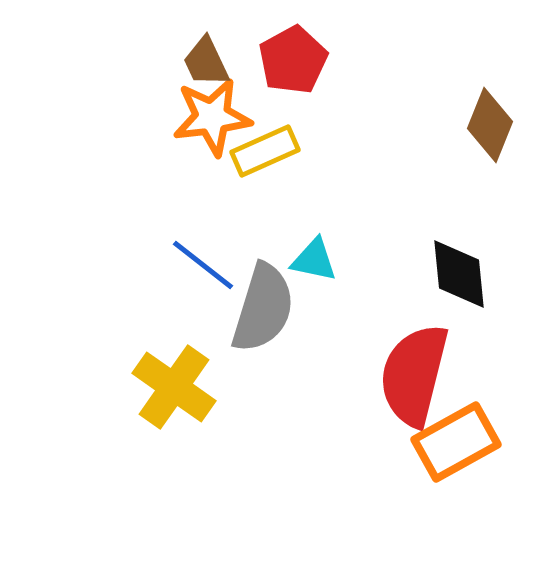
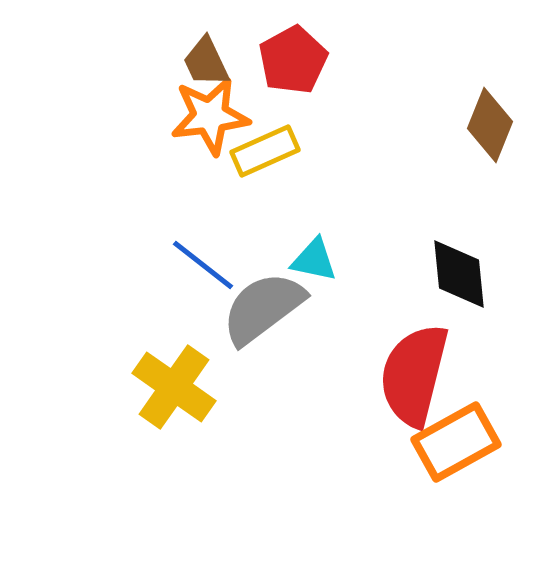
orange star: moved 2 px left, 1 px up
gray semicircle: rotated 144 degrees counterclockwise
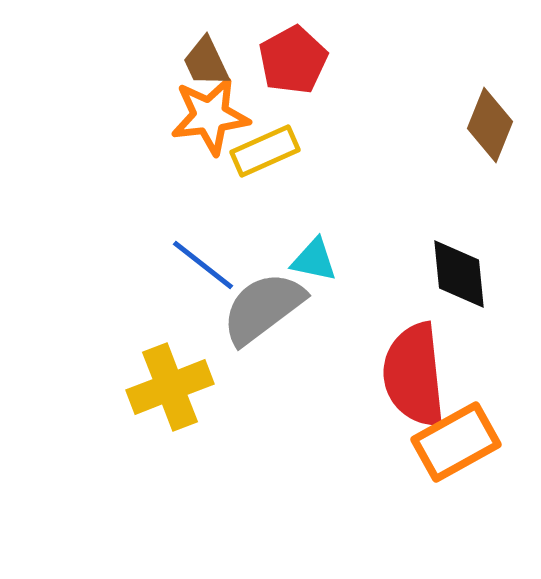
red semicircle: rotated 20 degrees counterclockwise
yellow cross: moved 4 px left; rotated 34 degrees clockwise
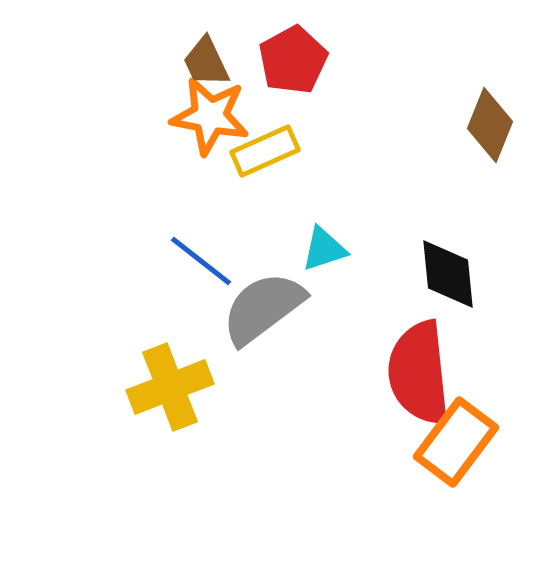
orange star: rotated 18 degrees clockwise
cyan triangle: moved 10 px right, 11 px up; rotated 30 degrees counterclockwise
blue line: moved 2 px left, 4 px up
black diamond: moved 11 px left
red semicircle: moved 5 px right, 2 px up
orange rectangle: rotated 24 degrees counterclockwise
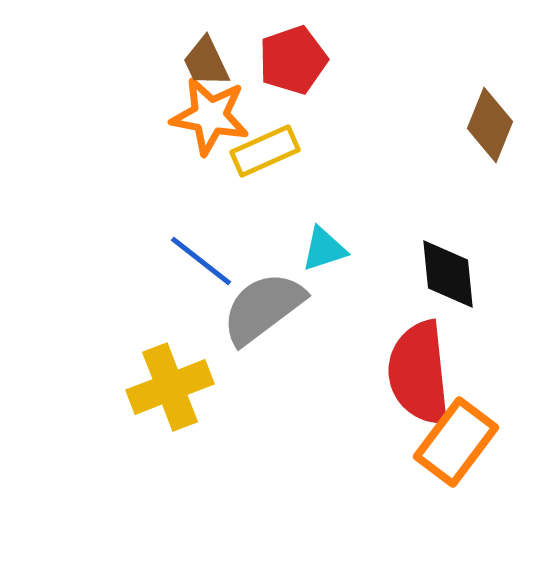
red pentagon: rotated 10 degrees clockwise
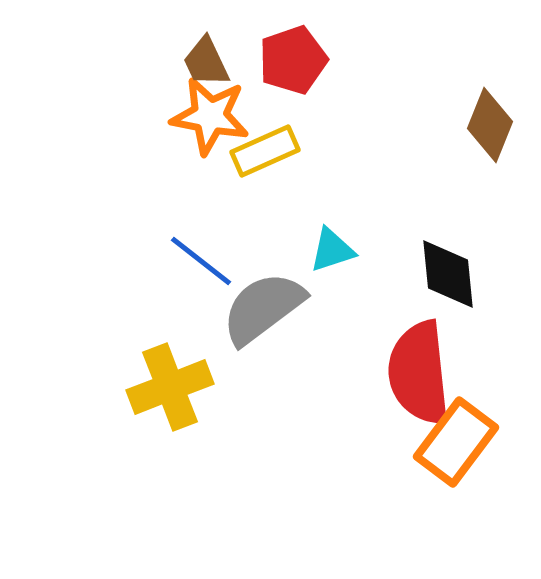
cyan triangle: moved 8 px right, 1 px down
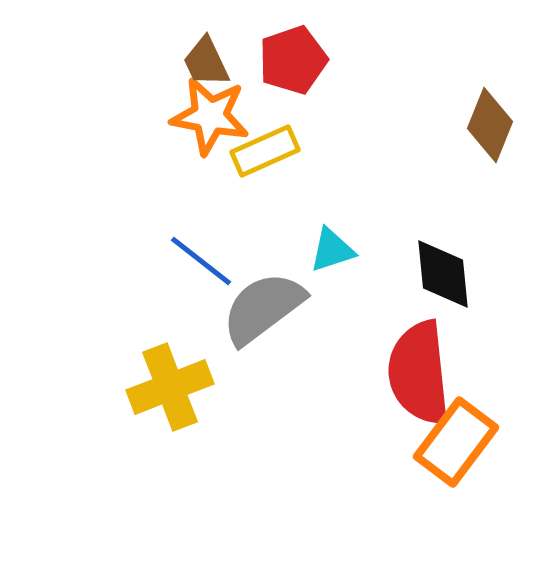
black diamond: moved 5 px left
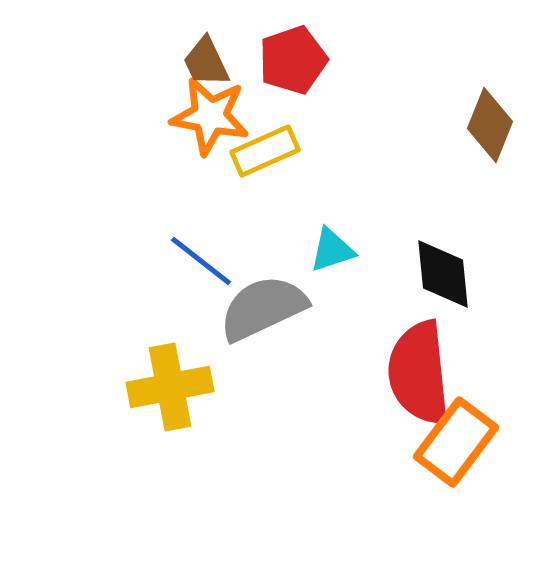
gray semicircle: rotated 12 degrees clockwise
yellow cross: rotated 10 degrees clockwise
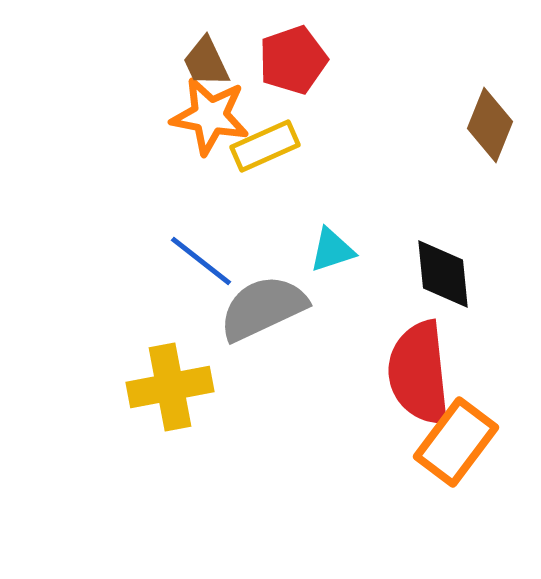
yellow rectangle: moved 5 px up
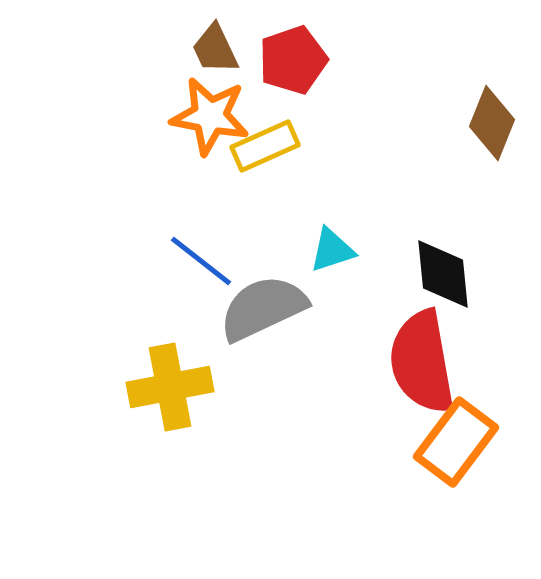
brown trapezoid: moved 9 px right, 13 px up
brown diamond: moved 2 px right, 2 px up
red semicircle: moved 3 px right, 11 px up; rotated 4 degrees counterclockwise
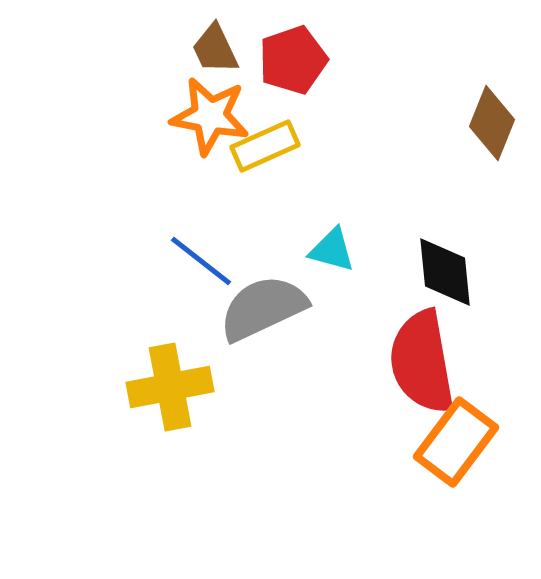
cyan triangle: rotated 33 degrees clockwise
black diamond: moved 2 px right, 2 px up
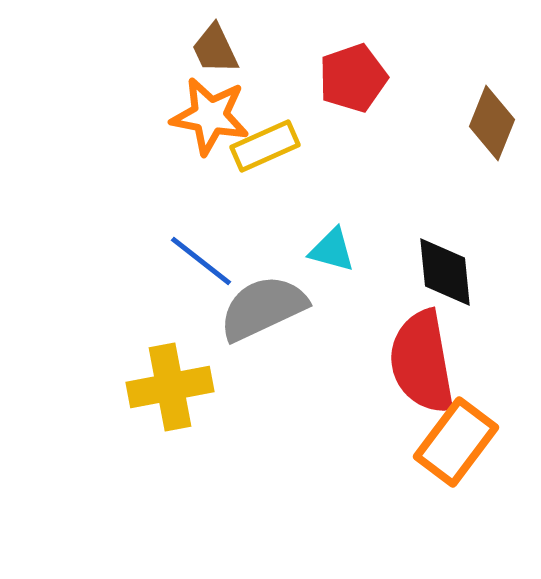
red pentagon: moved 60 px right, 18 px down
